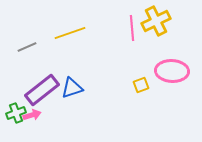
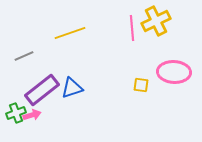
gray line: moved 3 px left, 9 px down
pink ellipse: moved 2 px right, 1 px down
yellow square: rotated 28 degrees clockwise
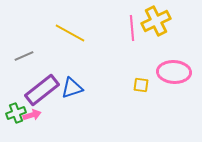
yellow line: rotated 48 degrees clockwise
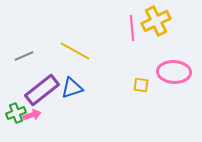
yellow line: moved 5 px right, 18 px down
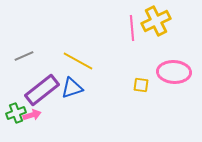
yellow line: moved 3 px right, 10 px down
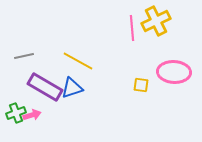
gray line: rotated 12 degrees clockwise
purple rectangle: moved 3 px right, 3 px up; rotated 68 degrees clockwise
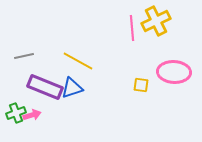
purple rectangle: rotated 8 degrees counterclockwise
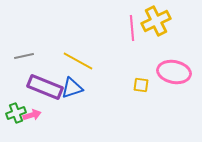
pink ellipse: rotated 8 degrees clockwise
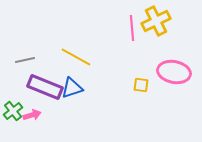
gray line: moved 1 px right, 4 px down
yellow line: moved 2 px left, 4 px up
green cross: moved 3 px left, 2 px up; rotated 18 degrees counterclockwise
